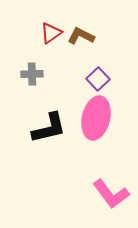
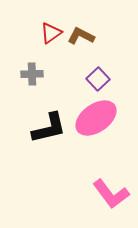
pink ellipse: rotated 42 degrees clockwise
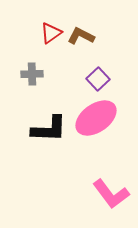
black L-shape: moved 1 px down; rotated 15 degrees clockwise
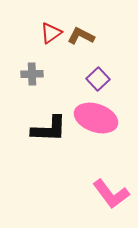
pink ellipse: rotated 54 degrees clockwise
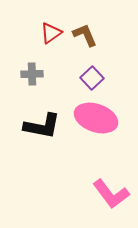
brown L-shape: moved 4 px right, 1 px up; rotated 40 degrees clockwise
purple square: moved 6 px left, 1 px up
black L-shape: moved 7 px left, 3 px up; rotated 9 degrees clockwise
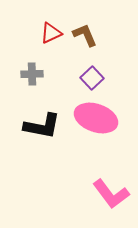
red triangle: rotated 10 degrees clockwise
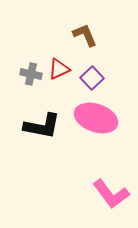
red triangle: moved 8 px right, 36 px down
gray cross: moved 1 px left; rotated 15 degrees clockwise
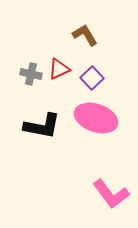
brown L-shape: rotated 8 degrees counterclockwise
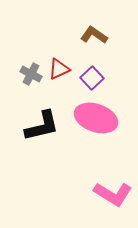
brown L-shape: moved 9 px right; rotated 24 degrees counterclockwise
gray cross: rotated 15 degrees clockwise
black L-shape: rotated 24 degrees counterclockwise
pink L-shape: moved 2 px right; rotated 21 degrees counterclockwise
